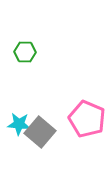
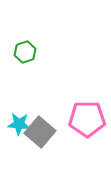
green hexagon: rotated 20 degrees counterclockwise
pink pentagon: rotated 24 degrees counterclockwise
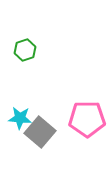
green hexagon: moved 2 px up
cyan star: moved 1 px right, 6 px up
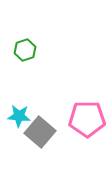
cyan star: moved 1 px left, 2 px up
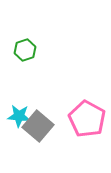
pink pentagon: rotated 30 degrees clockwise
gray square: moved 2 px left, 6 px up
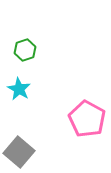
cyan star: moved 27 px up; rotated 25 degrees clockwise
gray square: moved 19 px left, 26 px down
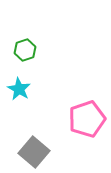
pink pentagon: rotated 24 degrees clockwise
gray square: moved 15 px right
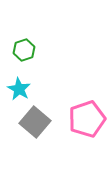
green hexagon: moved 1 px left
gray square: moved 1 px right, 30 px up
